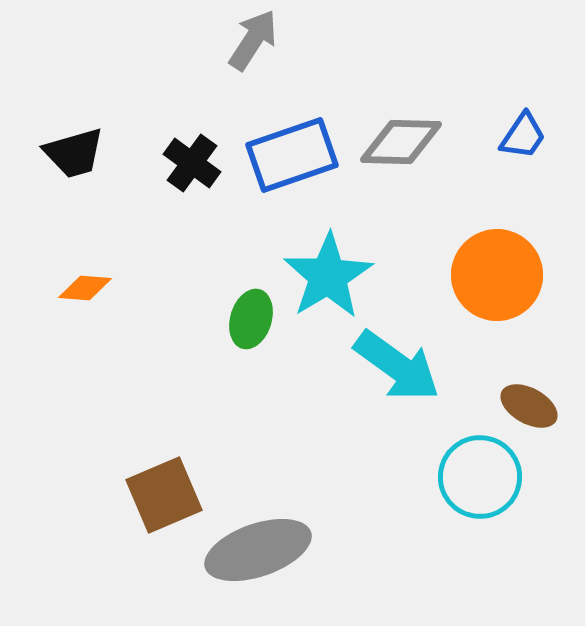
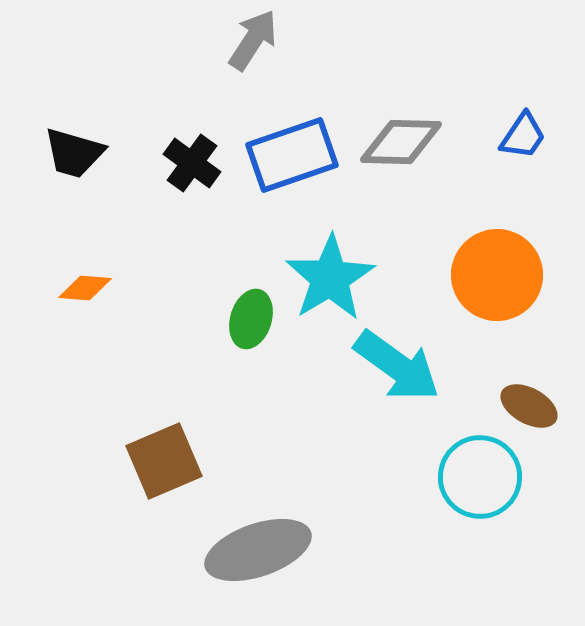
black trapezoid: rotated 32 degrees clockwise
cyan star: moved 2 px right, 2 px down
brown square: moved 34 px up
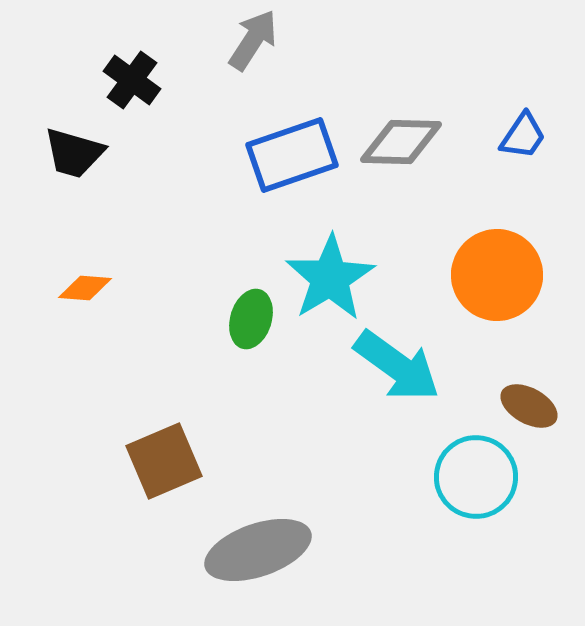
black cross: moved 60 px left, 83 px up
cyan circle: moved 4 px left
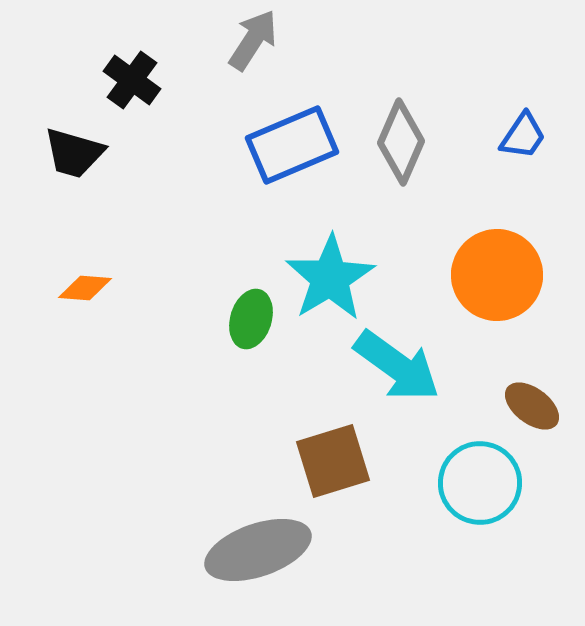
gray diamond: rotated 68 degrees counterclockwise
blue rectangle: moved 10 px up; rotated 4 degrees counterclockwise
brown ellipse: moved 3 px right; rotated 8 degrees clockwise
brown square: moved 169 px right; rotated 6 degrees clockwise
cyan circle: moved 4 px right, 6 px down
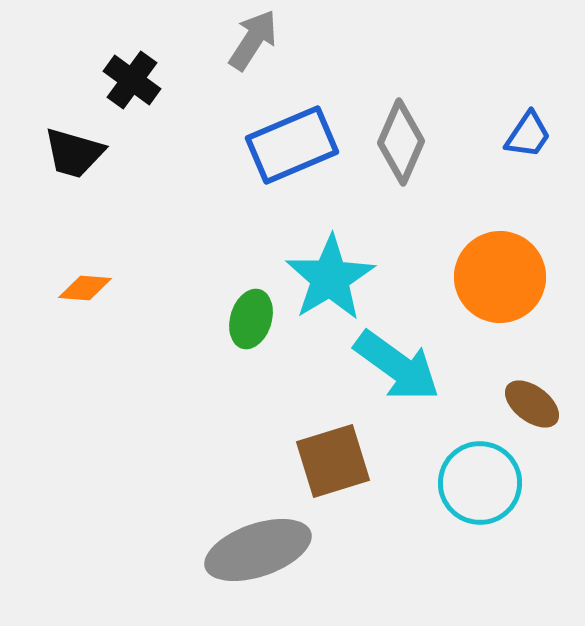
blue trapezoid: moved 5 px right, 1 px up
orange circle: moved 3 px right, 2 px down
brown ellipse: moved 2 px up
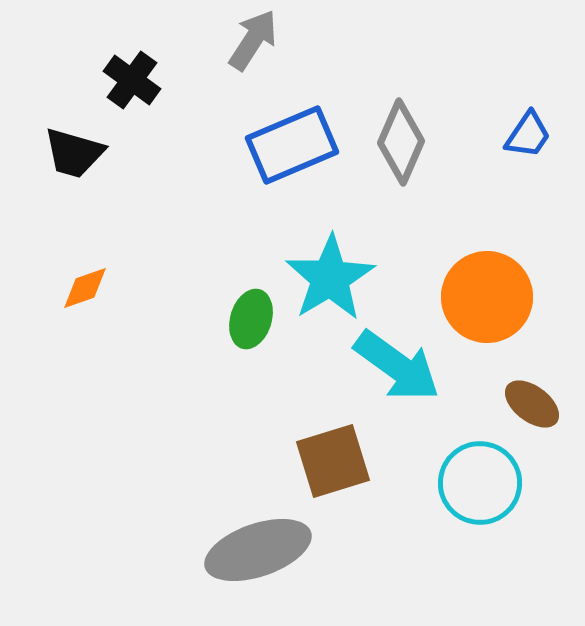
orange circle: moved 13 px left, 20 px down
orange diamond: rotated 24 degrees counterclockwise
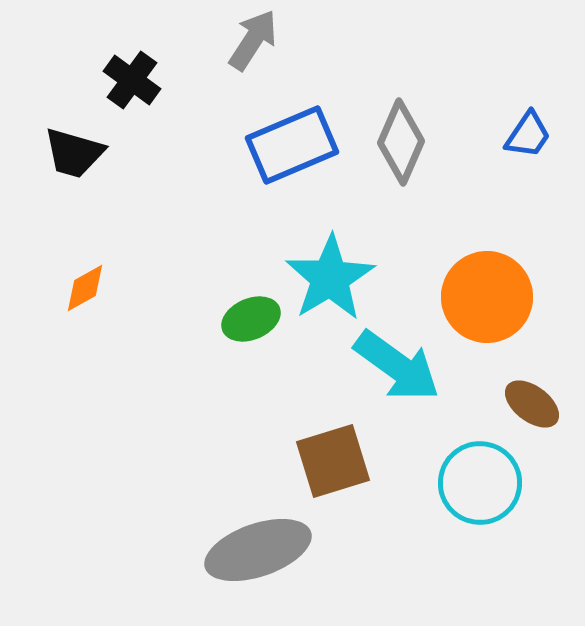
orange diamond: rotated 10 degrees counterclockwise
green ellipse: rotated 50 degrees clockwise
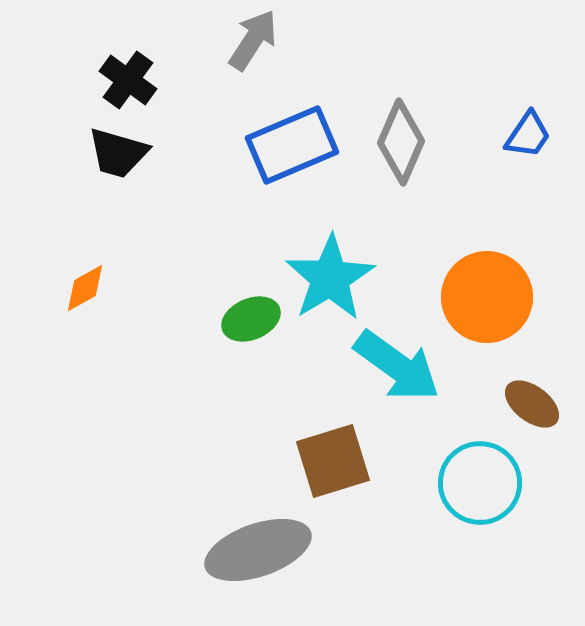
black cross: moved 4 px left
black trapezoid: moved 44 px right
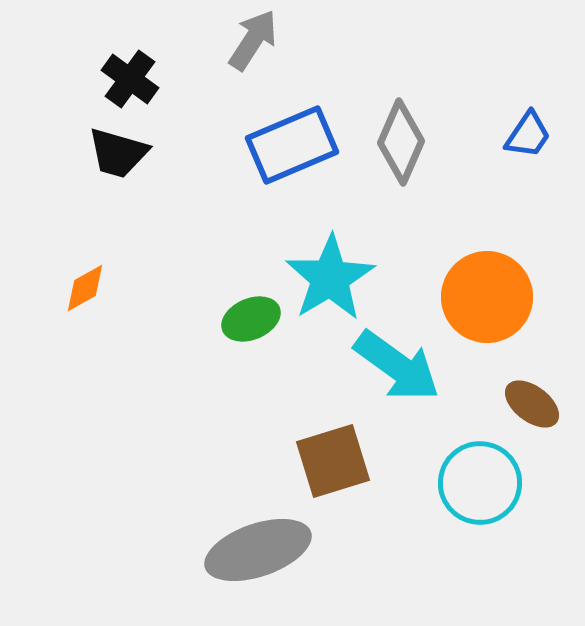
black cross: moved 2 px right, 1 px up
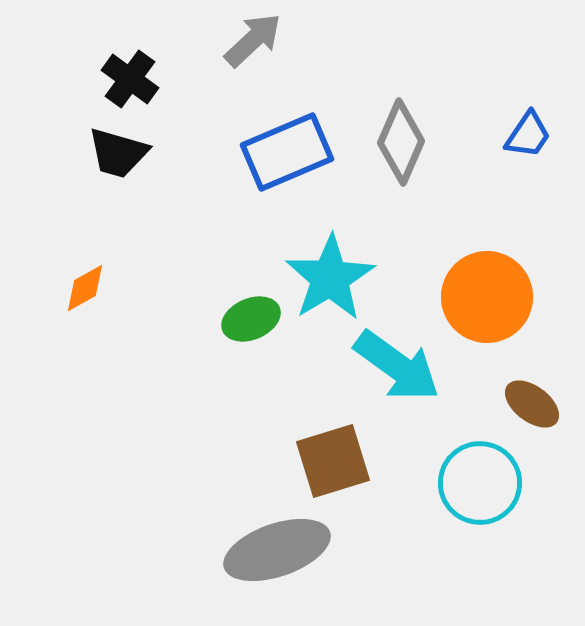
gray arrow: rotated 14 degrees clockwise
blue rectangle: moved 5 px left, 7 px down
gray ellipse: moved 19 px right
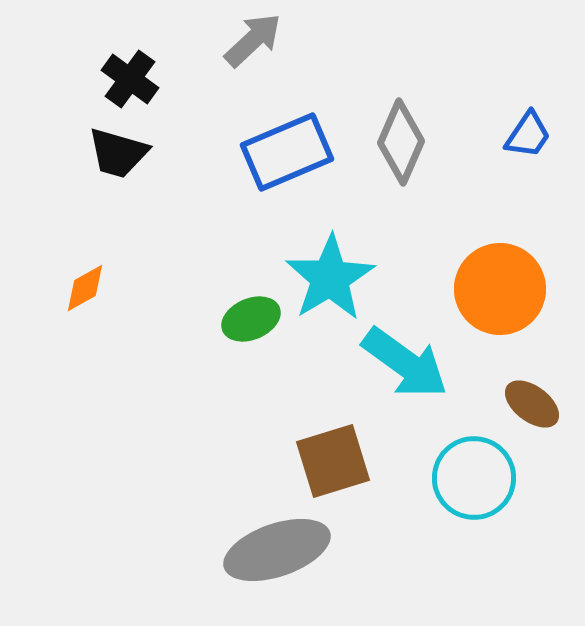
orange circle: moved 13 px right, 8 px up
cyan arrow: moved 8 px right, 3 px up
cyan circle: moved 6 px left, 5 px up
